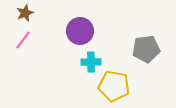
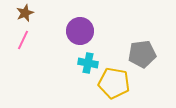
pink line: rotated 12 degrees counterclockwise
gray pentagon: moved 4 px left, 5 px down
cyan cross: moved 3 px left, 1 px down; rotated 12 degrees clockwise
yellow pentagon: moved 3 px up
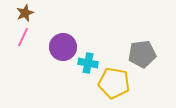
purple circle: moved 17 px left, 16 px down
pink line: moved 3 px up
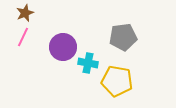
gray pentagon: moved 19 px left, 17 px up
yellow pentagon: moved 3 px right, 2 px up
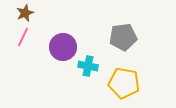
cyan cross: moved 3 px down
yellow pentagon: moved 7 px right, 2 px down
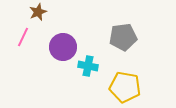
brown star: moved 13 px right, 1 px up
yellow pentagon: moved 1 px right, 4 px down
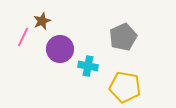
brown star: moved 4 px right, 9 px down
gray pentagon: rotated 16 degrees counterclockwise
purple circle: moved 3 px left, 2 px down
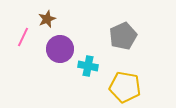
brown star: moved 5 px right, 2 px up
gray pentagon: moved 1 px up
